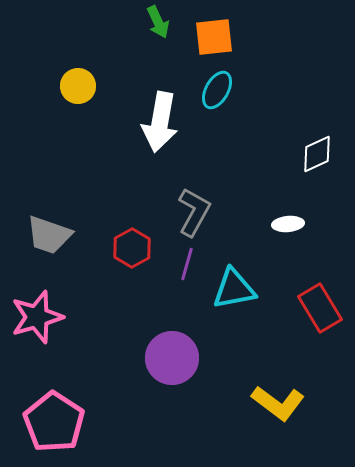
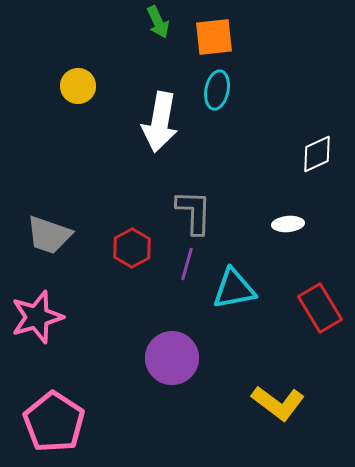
cyan ellipse: rotated 18 degrees counterclockwise
gray L-shape: rotated 27 degrees counterclockwise
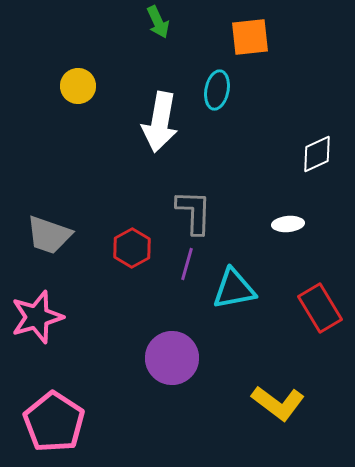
orange square: moved 36 px right
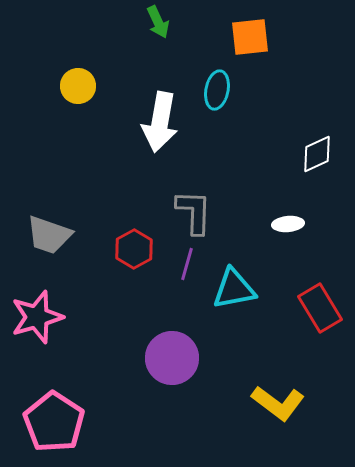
red hexagon: moved 2 px right, 1 px down
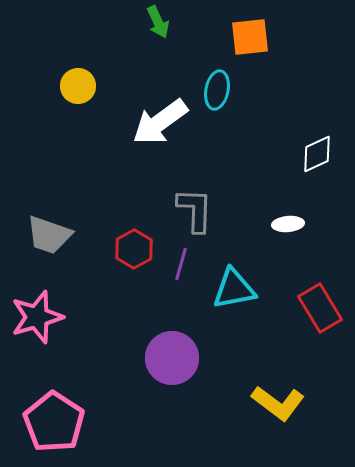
white arrow: rotated 44 degrees clockwise
gray L-shape: moved 1 px right, 2 px up
purple line: moved 6 px left
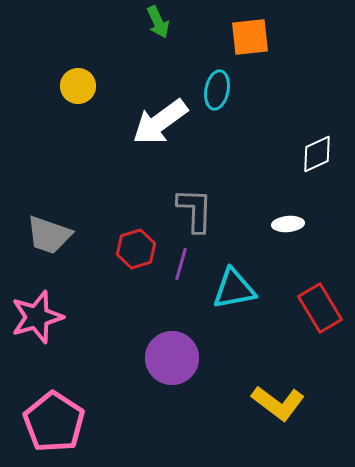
red hexagon: moved 2 px right; rotated 12 degrees clockwise
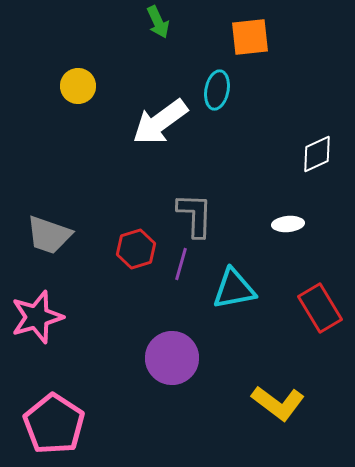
gray L-shape: moved 5 px down
pink pentagon: moved 2 px down
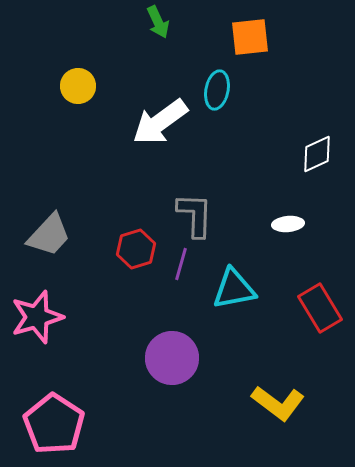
gray trapezoid: rotated 66 degrees counterclockwise
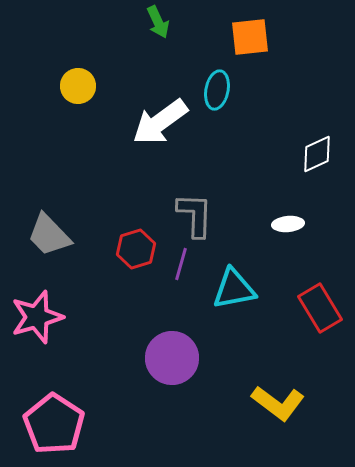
gray trapezoid: rotated 93 degrees clockwise
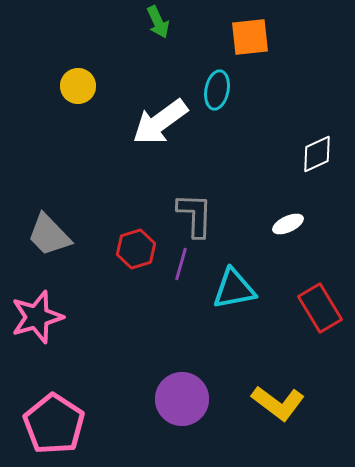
white ellipse: rotated 20 degrees counterclockwise
purple circle: moved 10 px right, 41 px down
